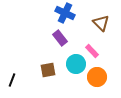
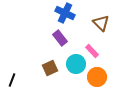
brown square: moved 2 px right, 2 px up; rotated 14 degrees counterclockwise
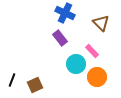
brown square: moved 15 px left, 17 px down
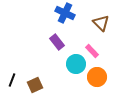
purple rectangle: moved 3 px left, 4 px down
